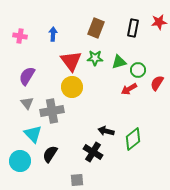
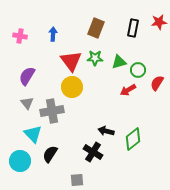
red arrow: moved 1 px left, 1 px down
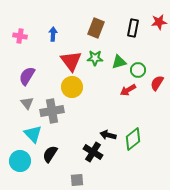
black arrow: moved 2 px right, 4 px down
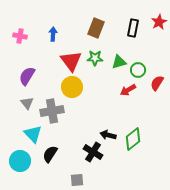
red star: rotated 21 degrees counterclockwise
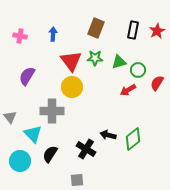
red star: moved 2 px left, 9 px down
black rectangle: moved 2 px down
gray triangle: moved 17 px left, 14 px down
gray cross: rotated 10 degrees clockwise
black cross: moved 7 px left, 3 px up
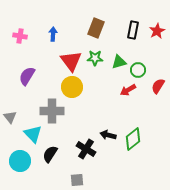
red semicircle: moved 1 px right, 3 px down
